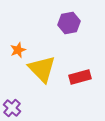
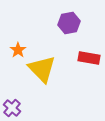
orange star: rotated 14 degrees counterclockwise
red rectangle: moved 9 px right, 19 px up; rotated 25 degrees clockwise
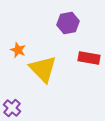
purple hexagon: moved 1 px left
orange star: rotated 14 degrees counterclockwise
yellow triangle: moved 1 px right
